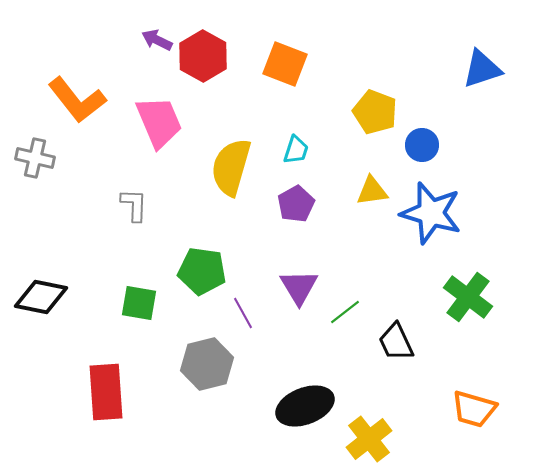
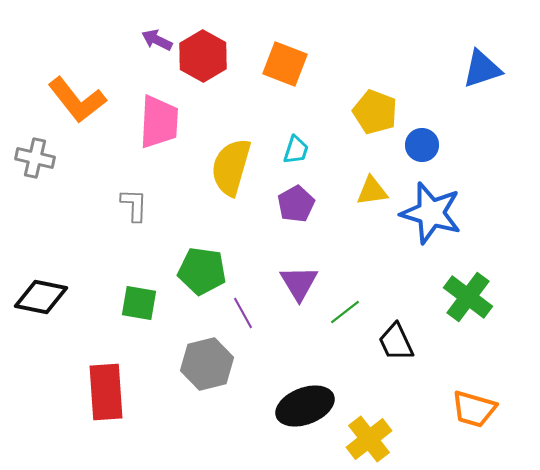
pink trapezoid: rotated 26 degrees clockwise
purple triangle: moved 4 px up
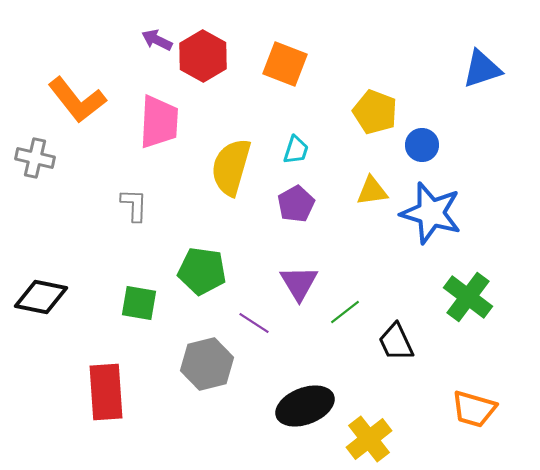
purple line: moved 11 px right, 10 px down; rotated 28 degrees counterclockwise
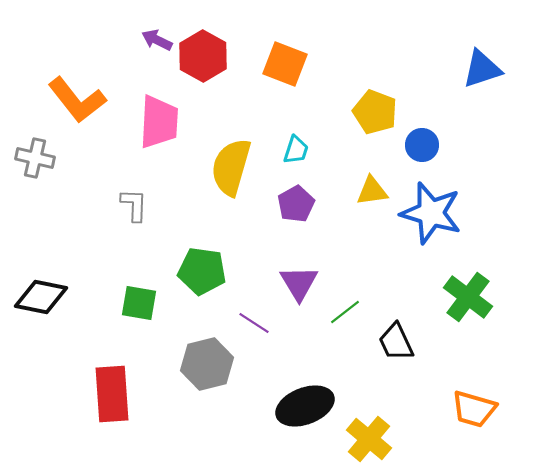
red rectangle: moved 6 px right, 2 px down
yellow cross: rotated 12 degrees counterclockwise
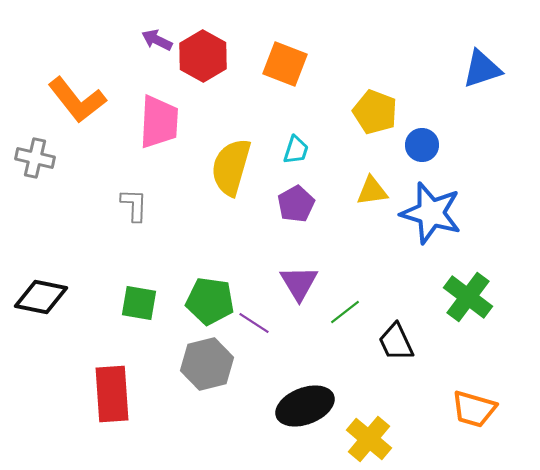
green pentagon: moved 8 px right, 30 px down
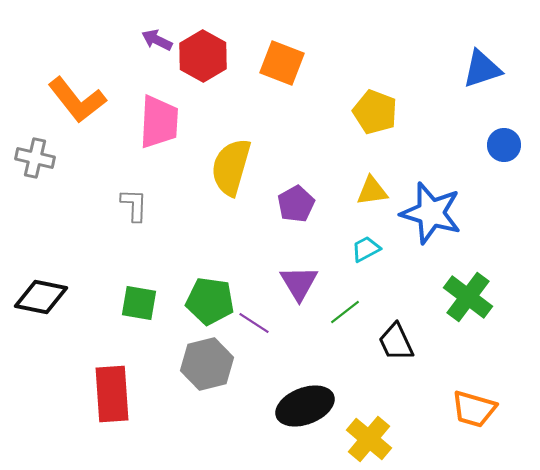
orange square: moved 3 px left, 1 px up
blue circle: moved 82 px right
cyan trapezoid: moved 70 px right, 99 px down; rotated 136 degrees counterclockwise
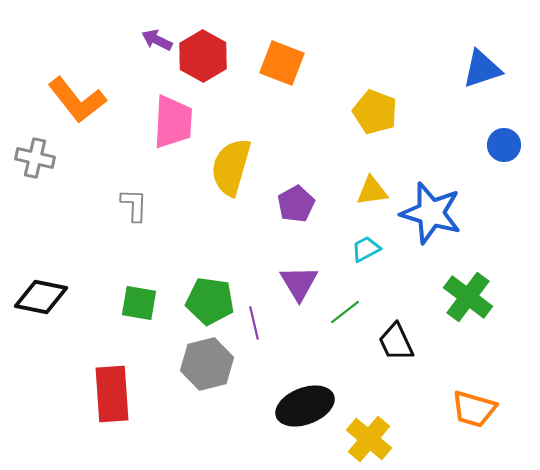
pink trapezoid: moved 14 px right
purple line: rotated 44 degrees clockwise
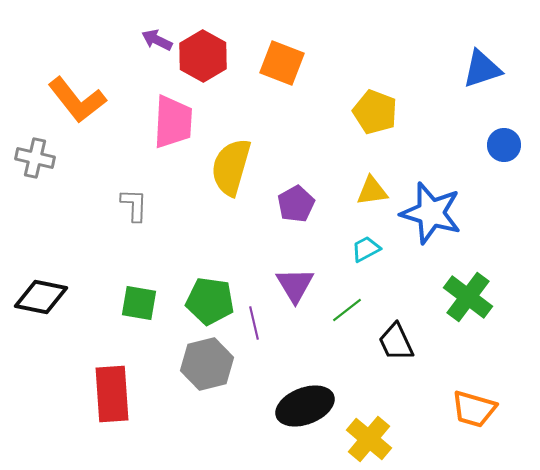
purple triangle: moved 4 px left, 2 px down
green line: moved 2 px right, 2 px up
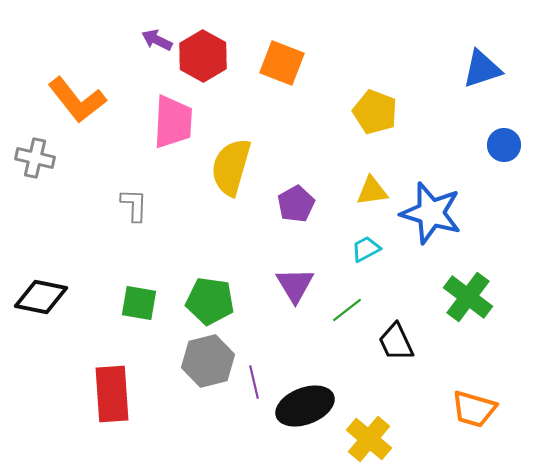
purple line: moved 59 px down
gray hexagon: moved 1 px right, 3 px up
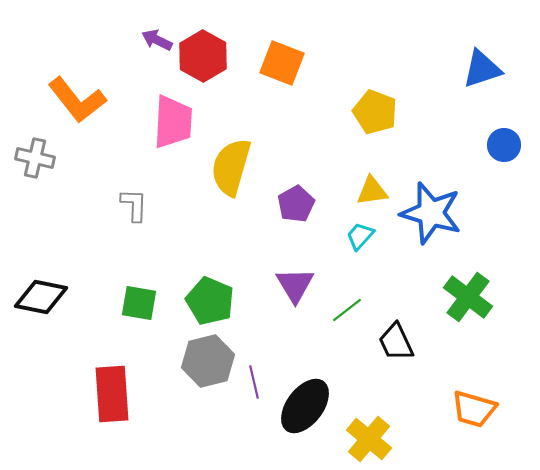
cyan trapezoid: moved 6 px left, 13 px up; rotated 20 degrees counterclockwise
green pentagon: rotated 15 degrees clockwise
black ellipse: rotated 32 degrees counterclockwise
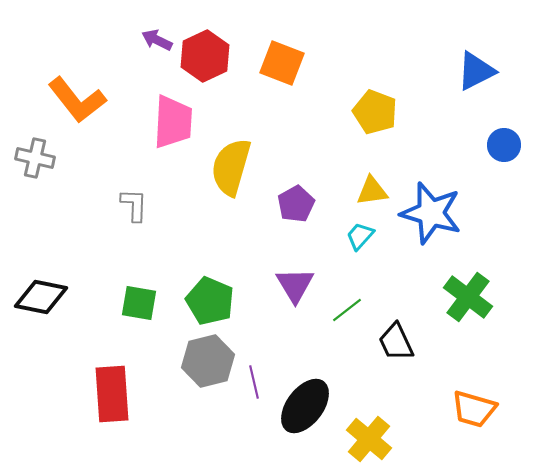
red hexagon: moved 2 px right; rotated 6 degrees clockwise
blue triangle: moved 6 px left, 2 px down; rotated 9 degrees counterclockwise
